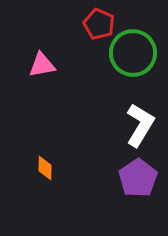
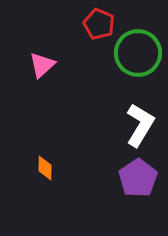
green circle: moved 5 px right
pink triangle: rotated 32 degrees counterclockwise
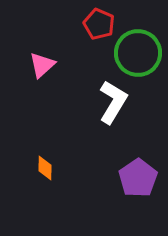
white L-shape: moved 27 px left, 23 px up
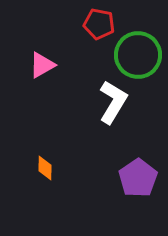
red pentagon: rotated 12 degrees counterclockwise
green circle: moved 2 px down
pink triangle: rotated 12 degrees clockwise
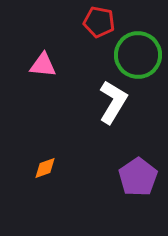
red pentagon: moved 2 px up
pink triangle: moved 1 px right; rotated 36 degrees clockwise
orange diamond: rotated 70 degrees clockwise
purple pentagon: moved 1 px up
